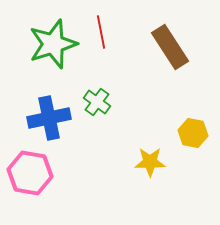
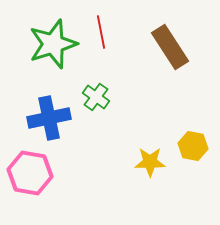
green cross: moved 1 px left, 5 px up
yellow hexagon: moved 13 px down
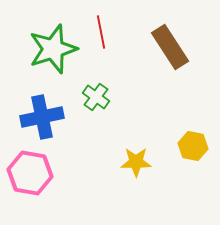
green star: moved 5 px down
blue cross: moved 7 px left, 1 px up
yellow star: moved 14 px left
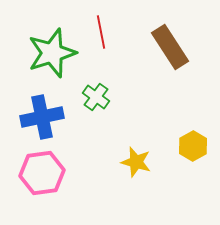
green star: moved 1 px left, 4 px down
yellow hexagon: rotated 20 degrees clockwise
yellow star: rotated 16 degrees clockwise
pink hexagon: moved 12 px right; rotated 18 degrees counterclockwise
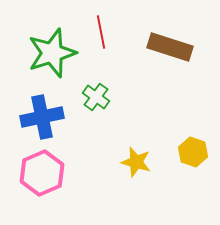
brown rectangle: rotated 39 degrees counterclockwise
yellow hexagon: moved 6 px down; rotated 12 degrees counterclockwise
pink hexagon: rotated 15 degrees counterclockwise
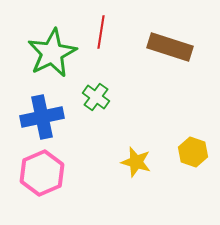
red line: rotated 20 degrees clockwise
green star: rotated 9 degrees counterclockwise
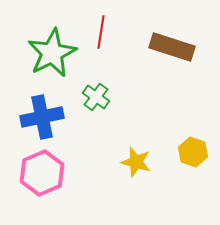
brown rectangle: moved 2 px right
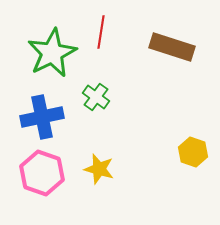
yellow star: moved 37 px left, 7 px down
pink hexagon: rotated 18 degrees counterclockwise
